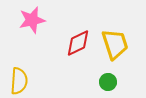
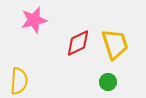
pink star: moved 2 px right
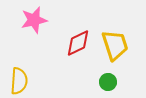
yellow trapezoid: moved 1 px down
